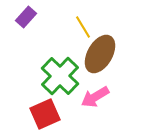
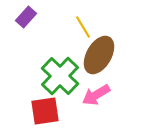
brown ellipse: moved 1 px left, 1 px down
pink arrow: moved 1 px right, 2 px up
red square: moved 3 px up; rotated 16 degrees clockwise
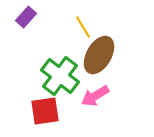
green cross: rotated 6 degrees counterclockwise
pink arrow: moved 1 px left, 1 px down
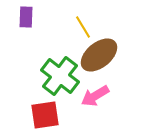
purple rectangle: rotated 40 degrees counterclockwise
brown ellipse: rotated 21 degrees clockwise
red square: moved 4 px down
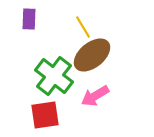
purple rectangle: moved 3 px right, 2 px down
brown ellipse: moved 7 px left
green cross: moved 6 px left
